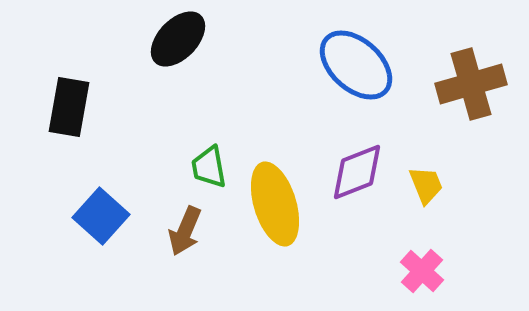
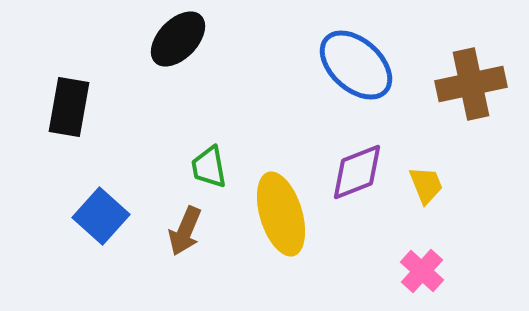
brown cross: rotated 4 degrees clockwise
yellow ellipse: moved 6 px right, 10 px down
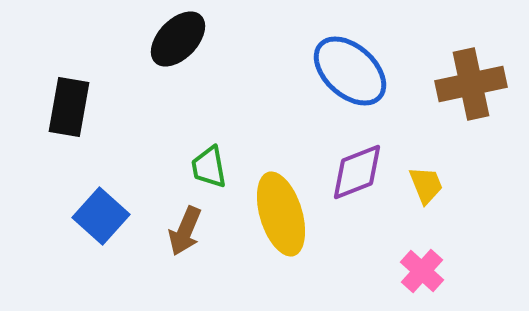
blue ellipse: moved 6 px left, 6 px down
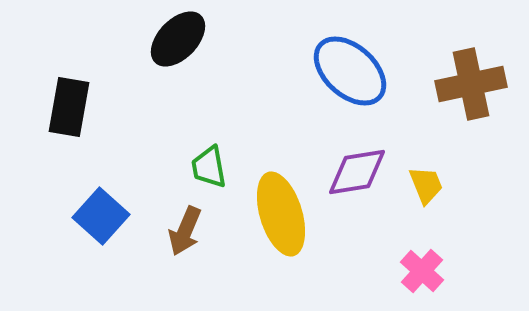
purple diamond: rotated 12 degrees clockwise
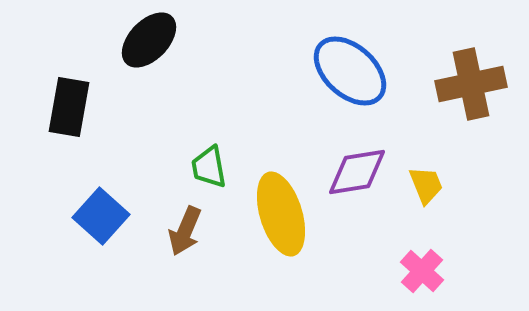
black ellipse: moved 29 px left, 1 px down
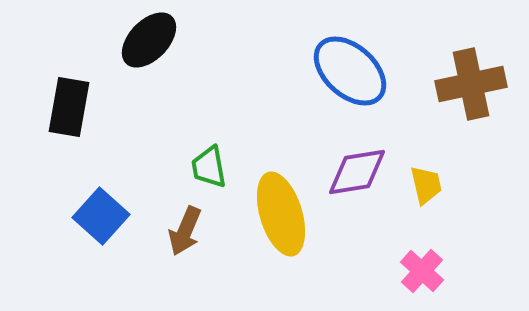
yellow trapezoid: rotated 9 degrees clockwise
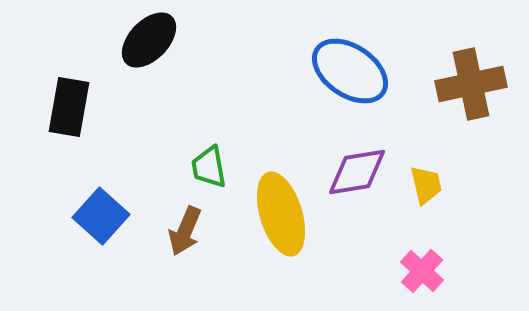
blue ellipse: rotated 8 degrees counterclockwise
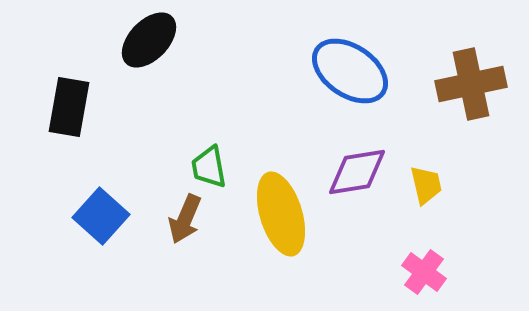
brown arrow: moved 12 px up
pink cross: moved 2 px right, 1 px down; rotated 6 degrees counterclockwise
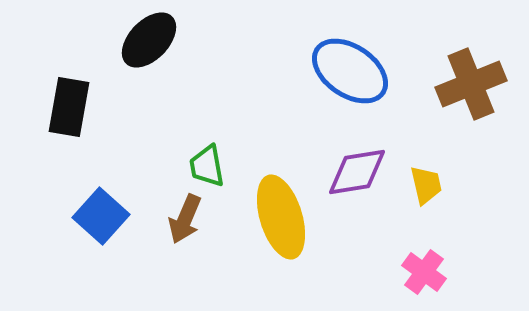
brown cross: rotated 10 degrees counterclockwise
green trapezoid: moved 2 px left, 1 px up
yellow ellipse: moved 3 px down
